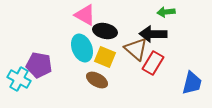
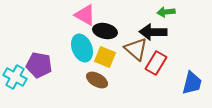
black arrow: moved 2 px up
red rectangle: moved 3 px right
cyan cross: moved 4 px left, 2 px up
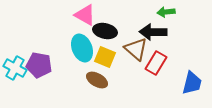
cyan cross: moved 9 px up
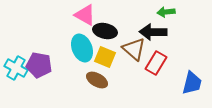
brown triangle: moved 2 px left
cyan cross: moved 1 px right
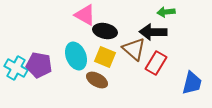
cyan ellipse: moved 6 px left, 8 px down
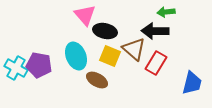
pink triangle: rotated 20 degrees clockwise
black arrow: moved 2 px right, 1 px up
yellow square: moved 5 px right, 1 px up
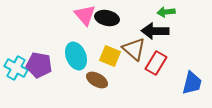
black ellipse: moved 2 px right, 13 px up
